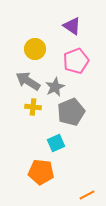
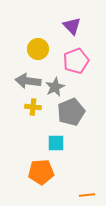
purple triangle: rotated 12 degrees clockwise
yellow circle: moved 3 px right
gray arrow: rotated 25 degrees counterclockwise
cyan square: rotated 24 degrees clockwise
orange pentagon: rotated 10 degrees counterclockwise
orange line: rotated 21 degrees clockwise
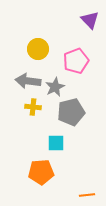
purple triangle: moved 18 px right, 6 px up
gray pentagon: rotated 8 degrees clockwise
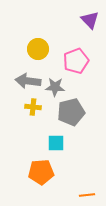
gray star: rotated 30 degrees clockwise
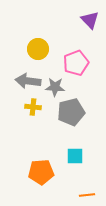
pink pentagon: moved 2 px down
cyan square: moved 19 px right, 13 px down
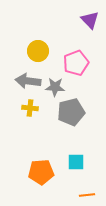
yellow circle: moved 2 px down
yellow cross: moved 3 px left, 1 px down
cyan square: moved 1 px right, 6 px down
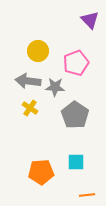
yellow cross: rotated 28 degrees clockwise
gray pentagon: moved 4 px right, 3 px down; rotated 24 degrees counterclockwise
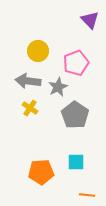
gray star: moved 3 px right; rotated 30 degrees counterclockwise
orange line: rotated 14 degrees clockwise
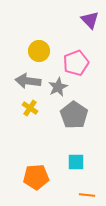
yellow circle: moved 1 px right
gray pentagon: moved 1 px left
orange pentagon: moved 5 px left, 5 px down
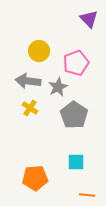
purple triangle: moved 1 px left, 1 px up
orange pentagon: moved 1 px left, 1 px down
